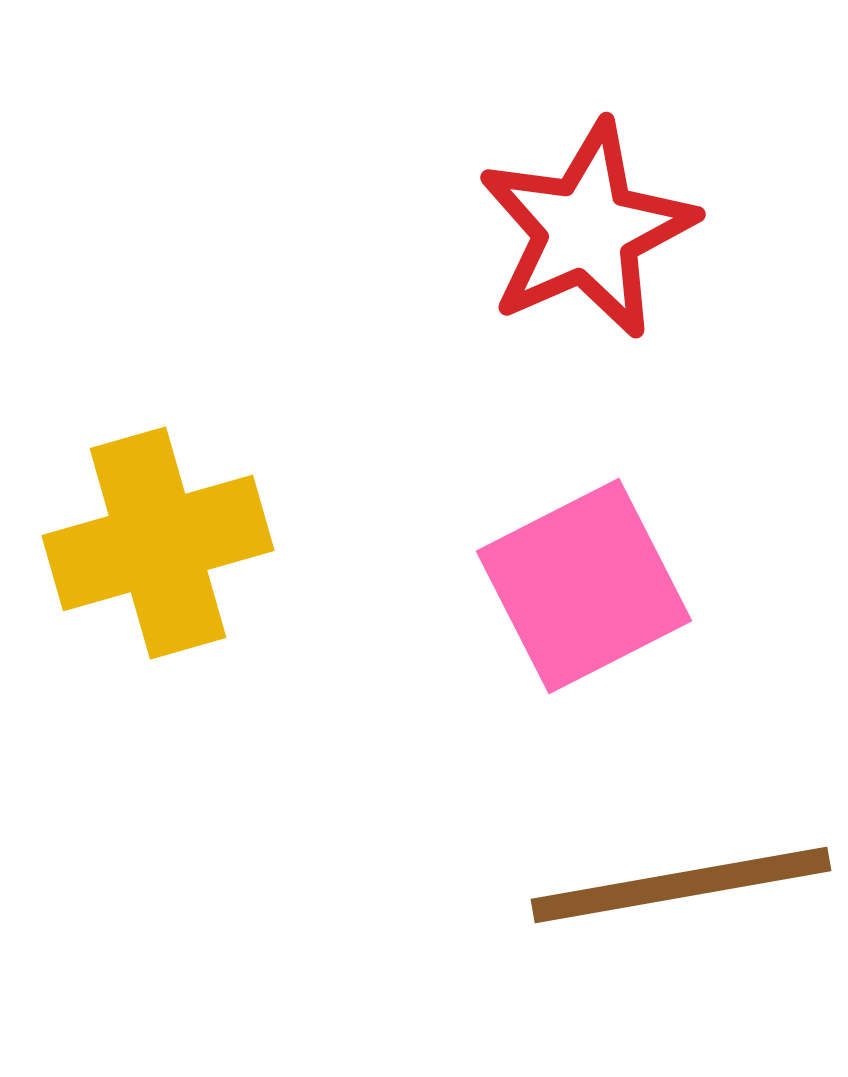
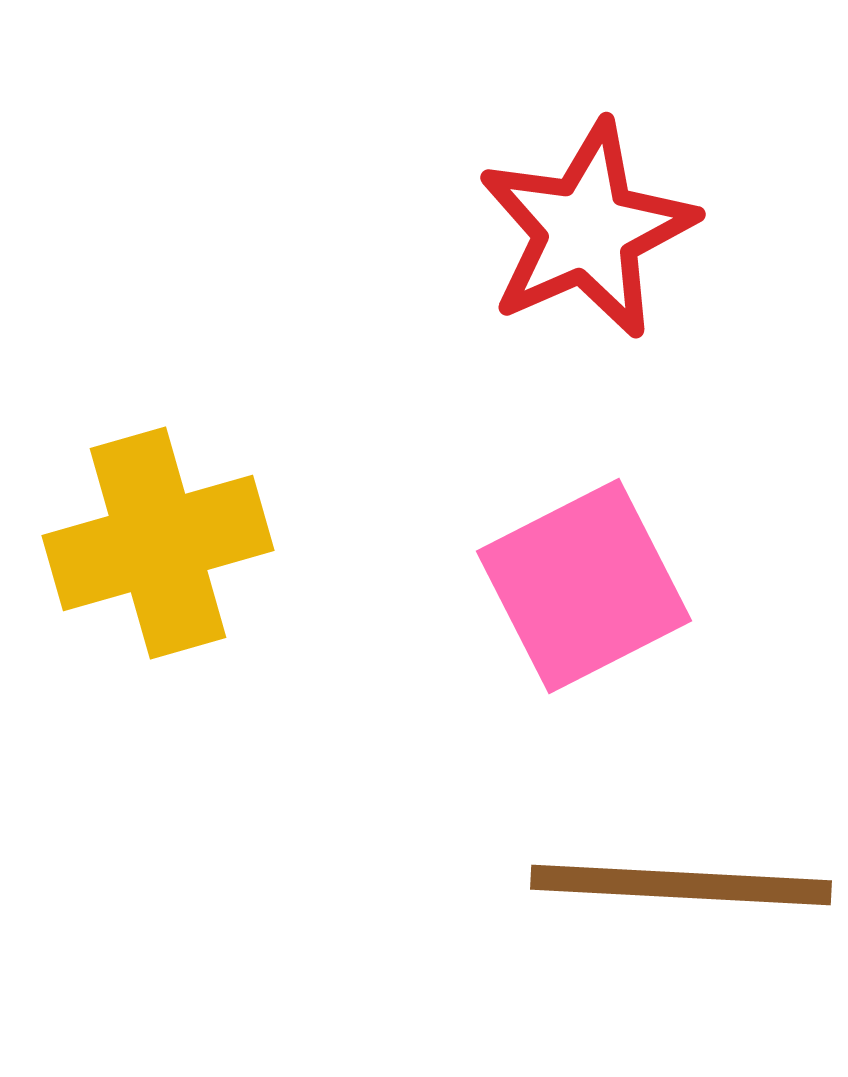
brown line: rotated 13 degrees clockwise
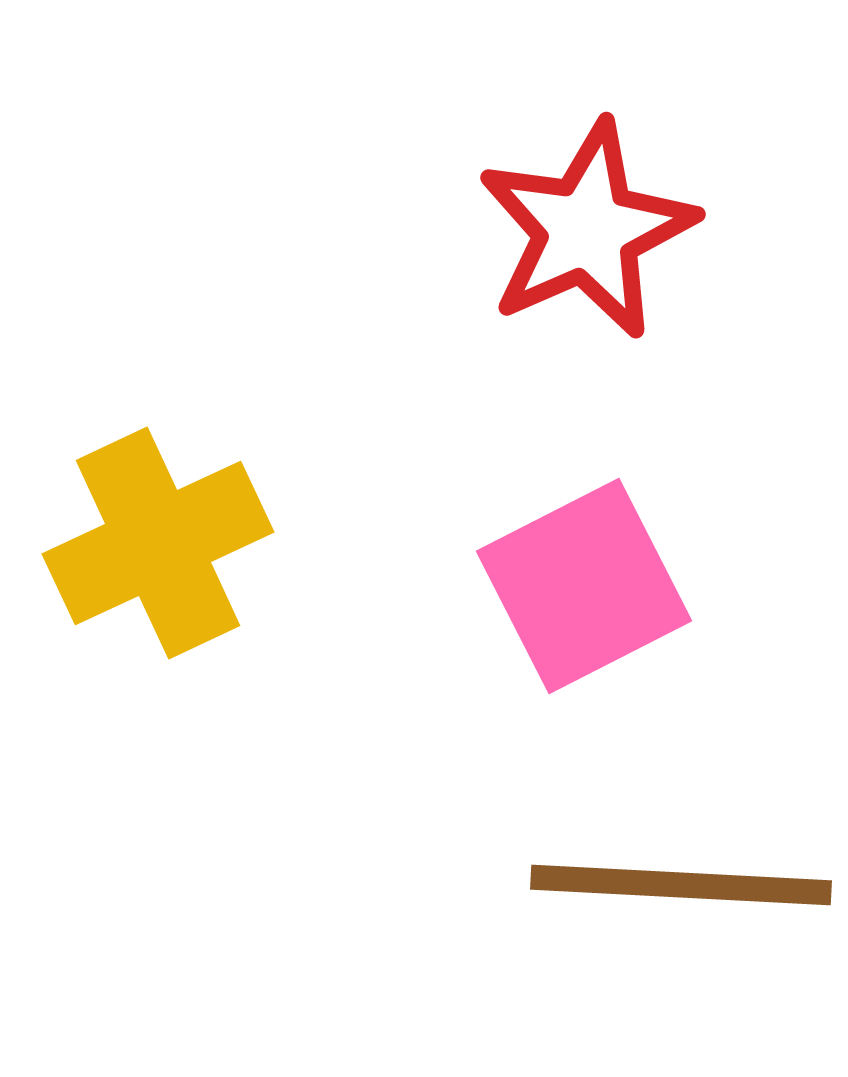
yellow cross: rotated 9 degrees counterclockwise
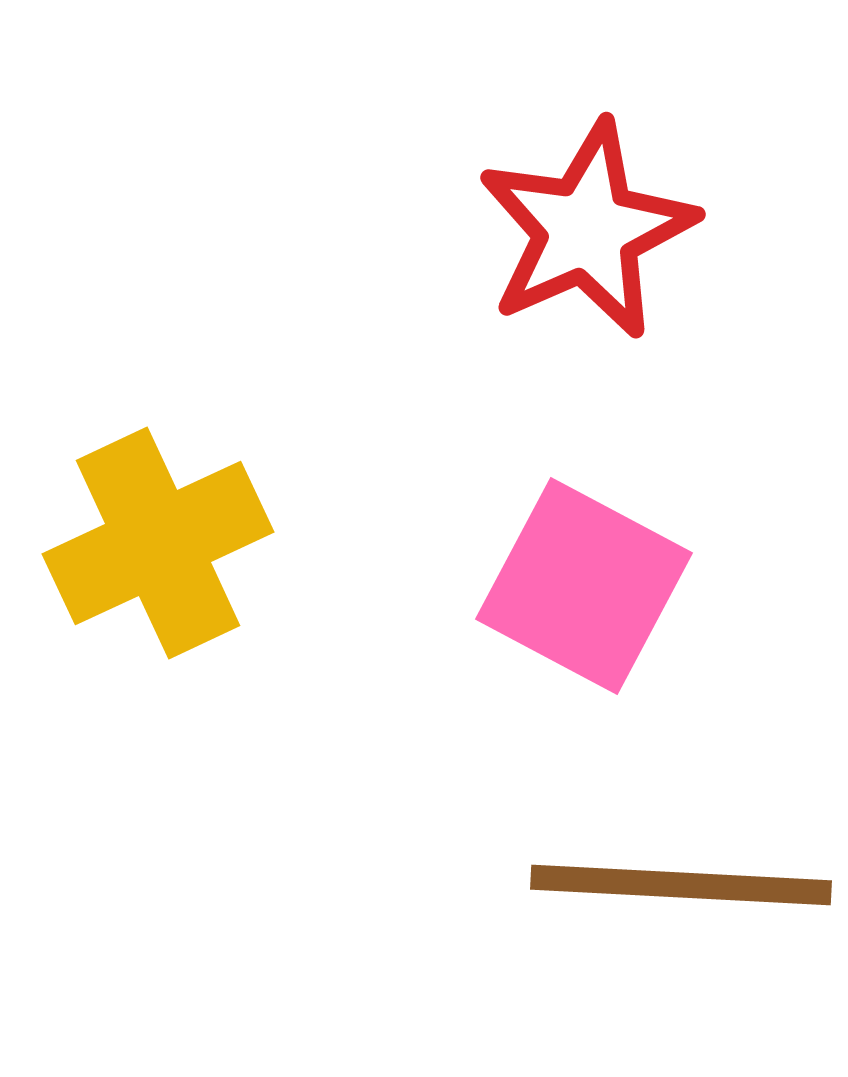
pink square: rotated 35 degrees counterclockwise
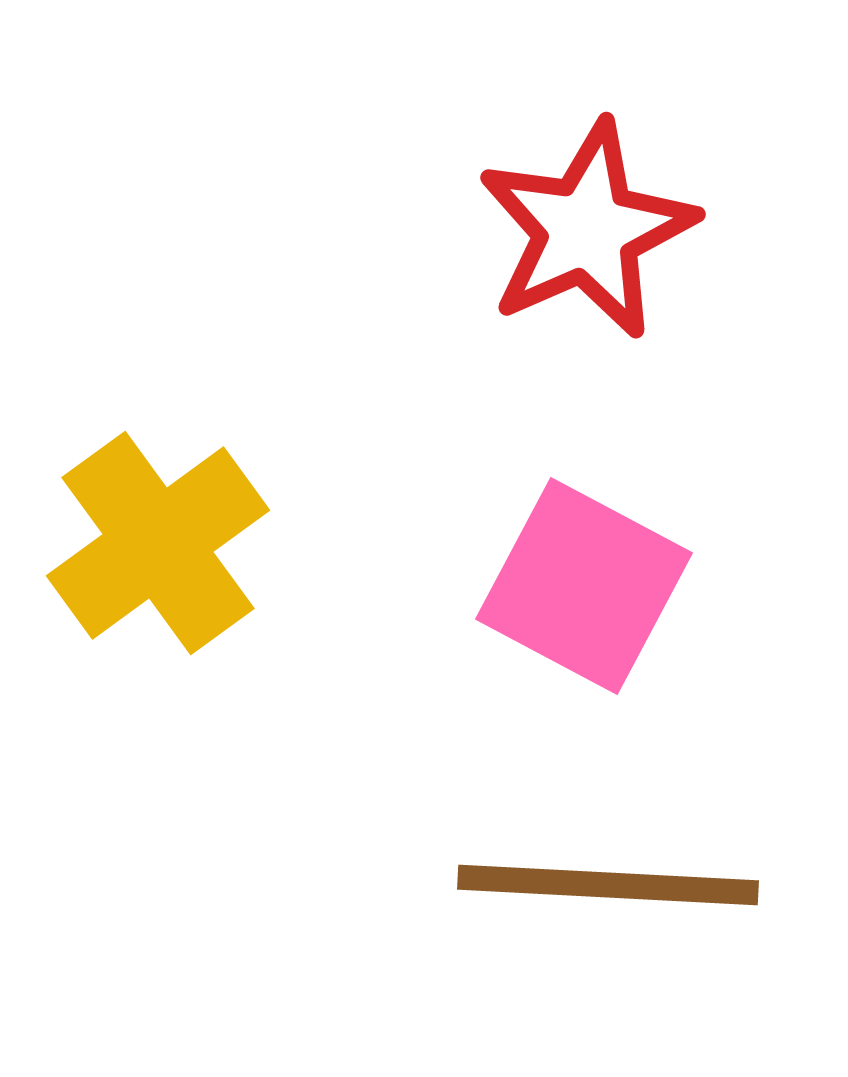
yellow cross: rotated 11 degrees counterclockwise
brown line: moved 73 px left
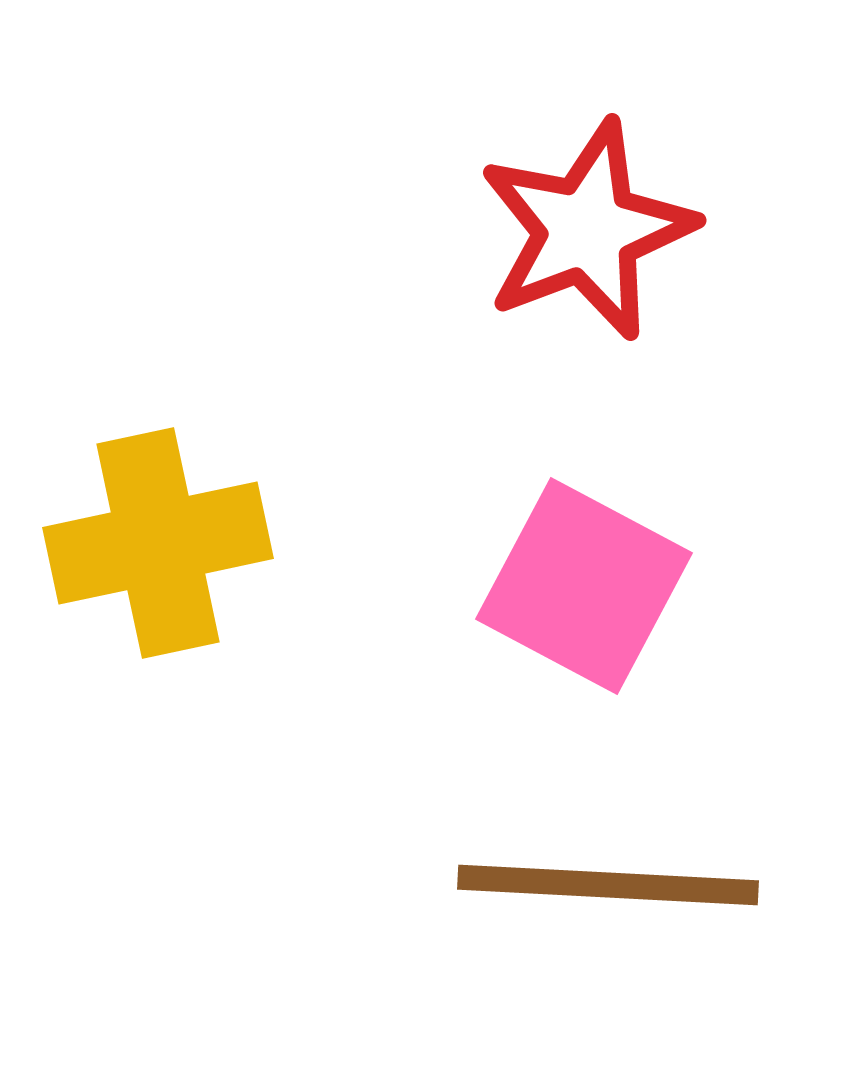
red star: rotated 3 degrees clockwise
yellow cross: rotated 24 degrees clockwise
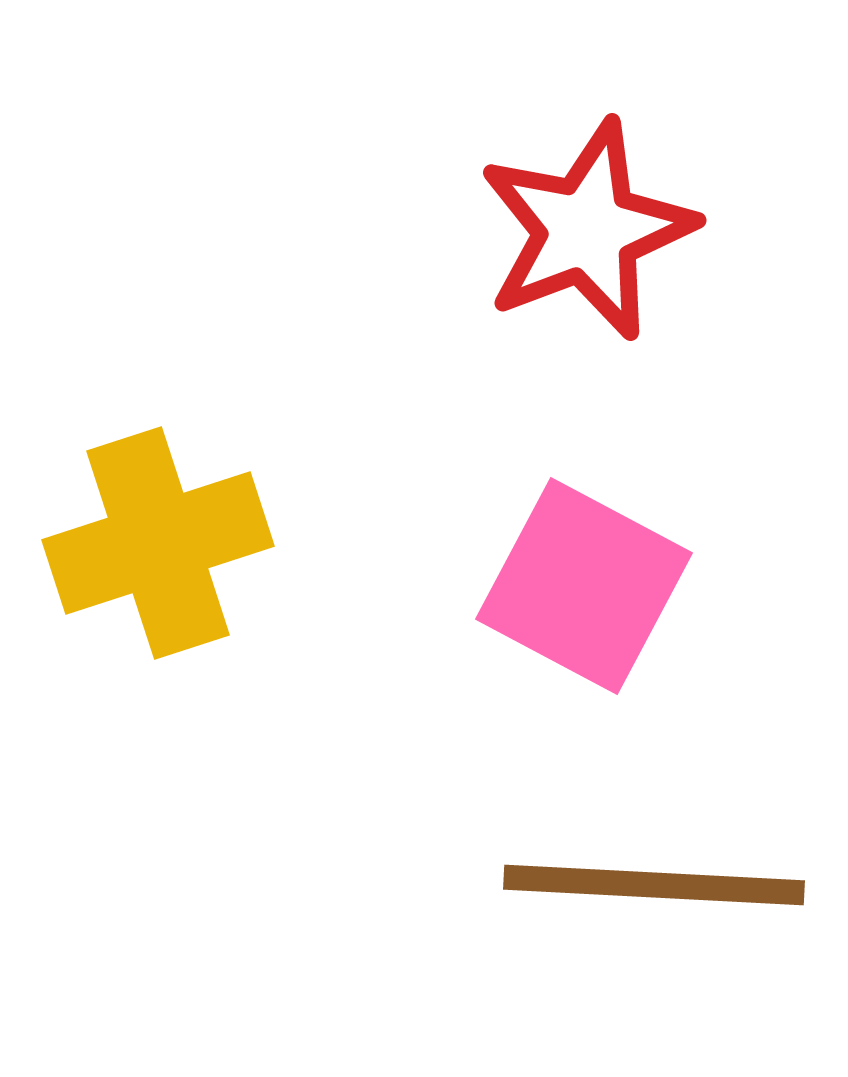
yellow cross: rotated 6 degrees counterclockwise
brown line: moved 46 px right
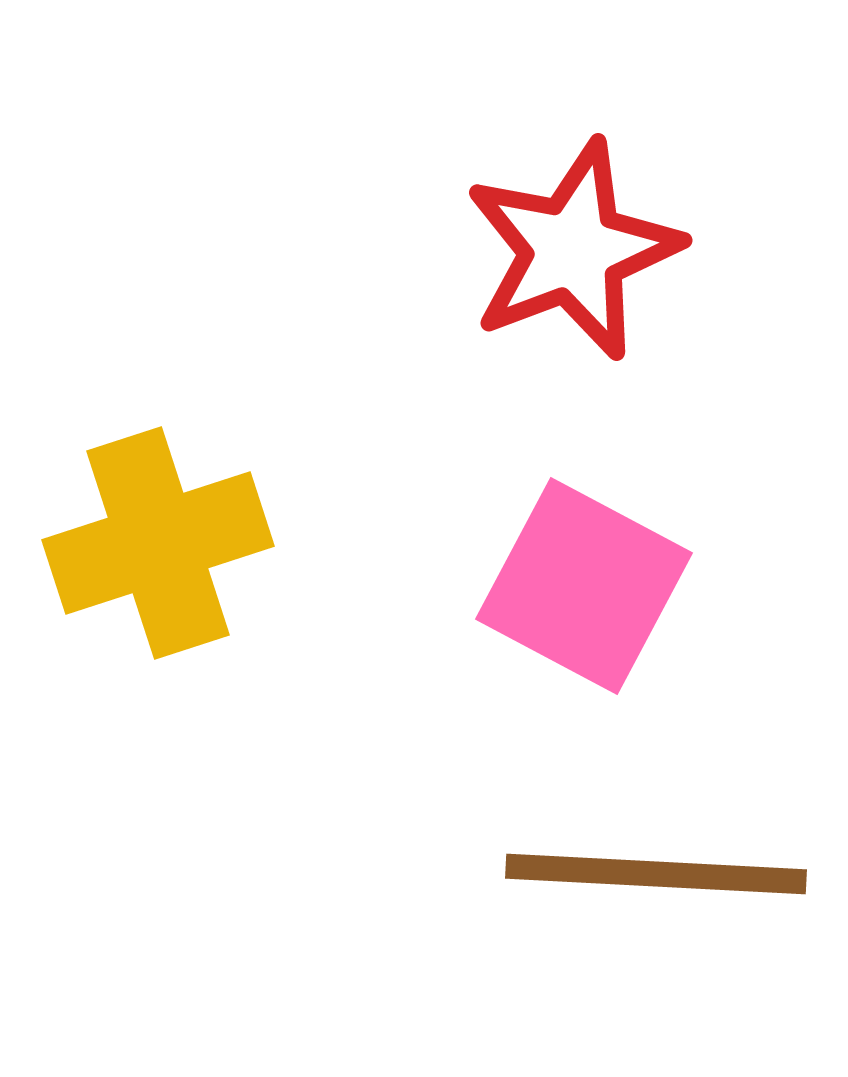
red star: moved 14 px left, 20 px down
brown line: moved 2 px right, 11 px up
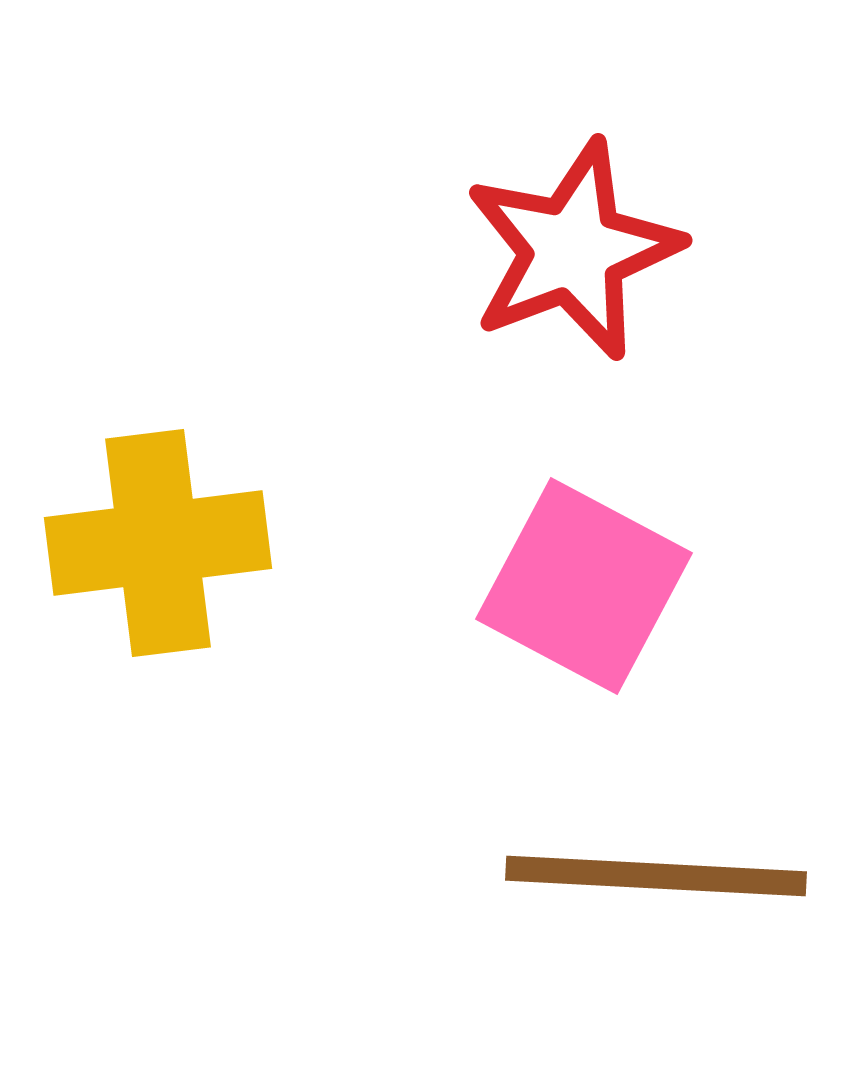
yellow cross: rotated 11 degrees clockwise
brown line: moved 2 px down
